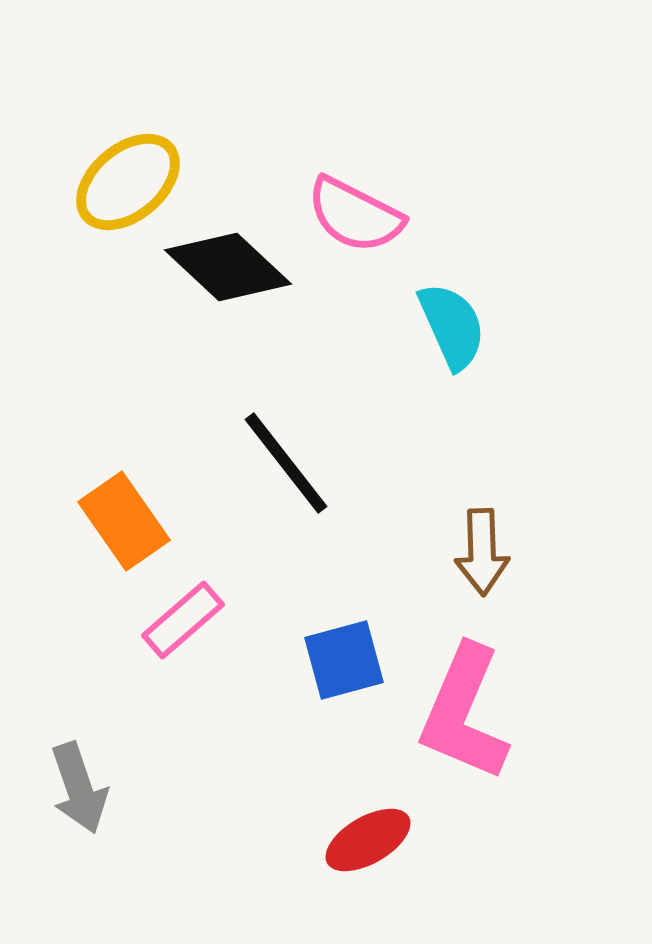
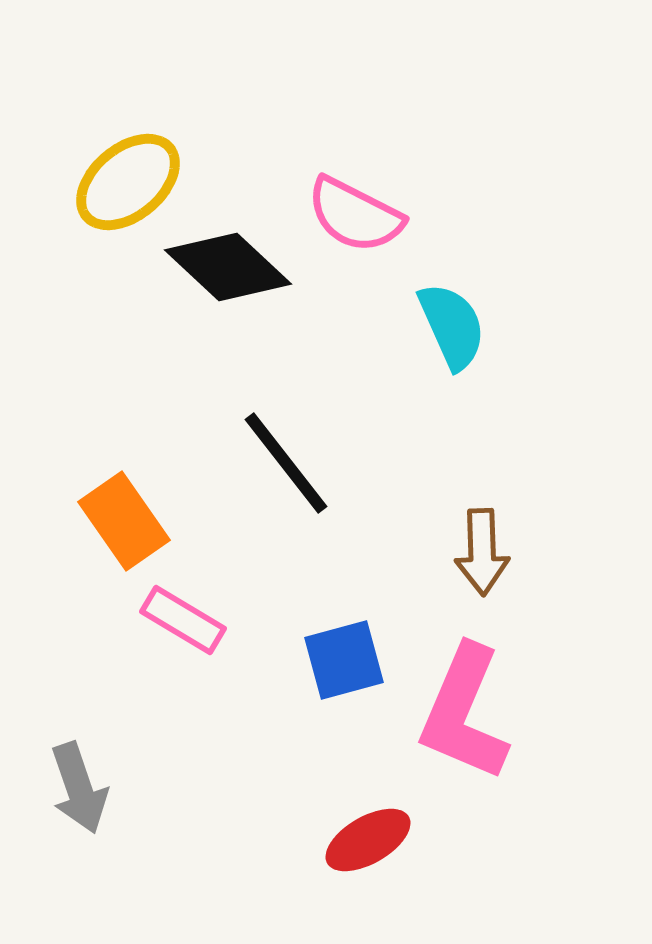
pink rectangle: rotated 72 degrees clockwise
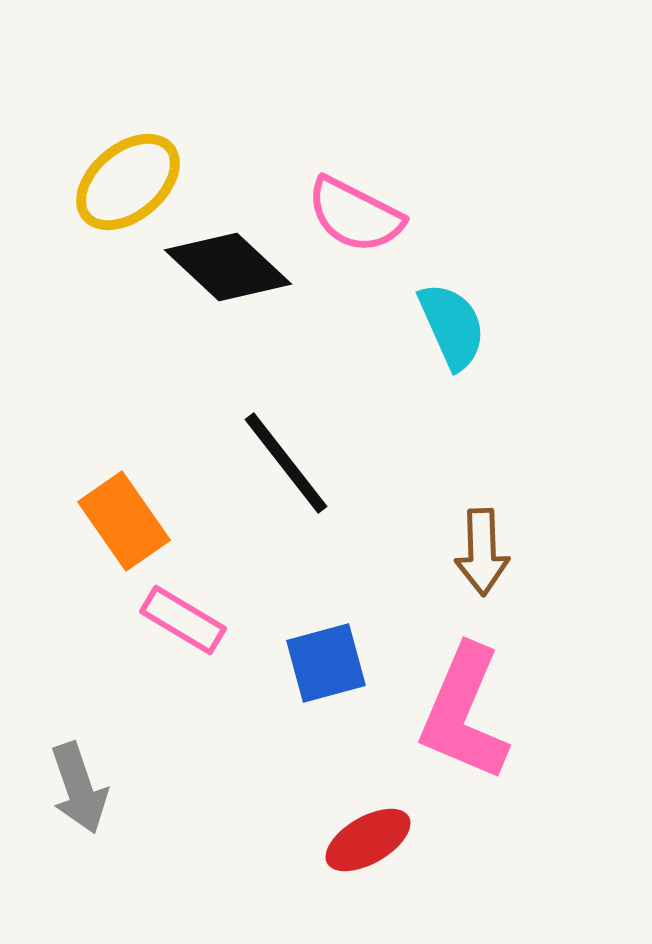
blue square: moved 18 px left, 3 px down
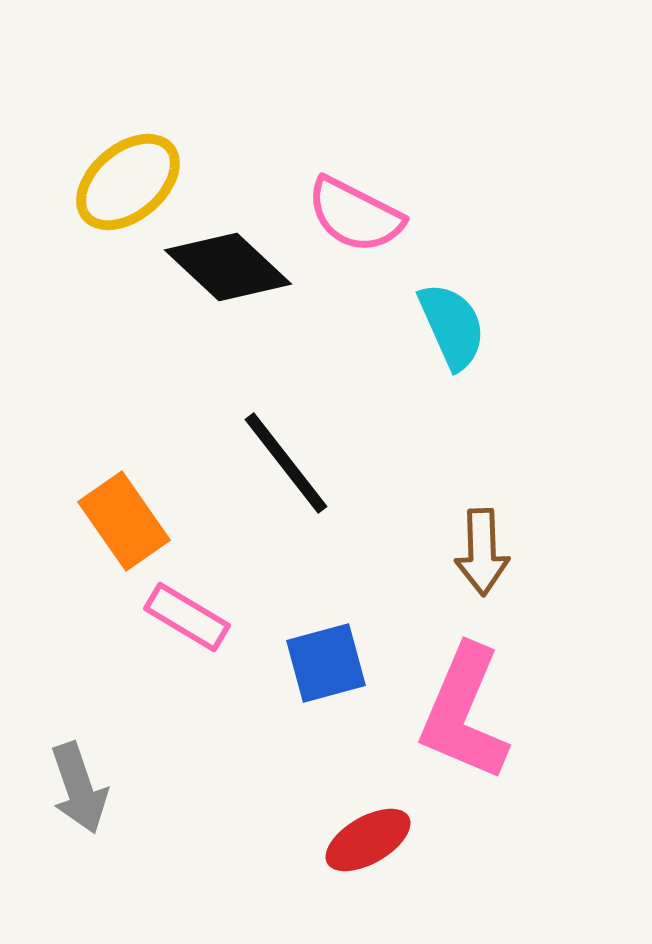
pink rectangle: moved 4 px right, 3 px up
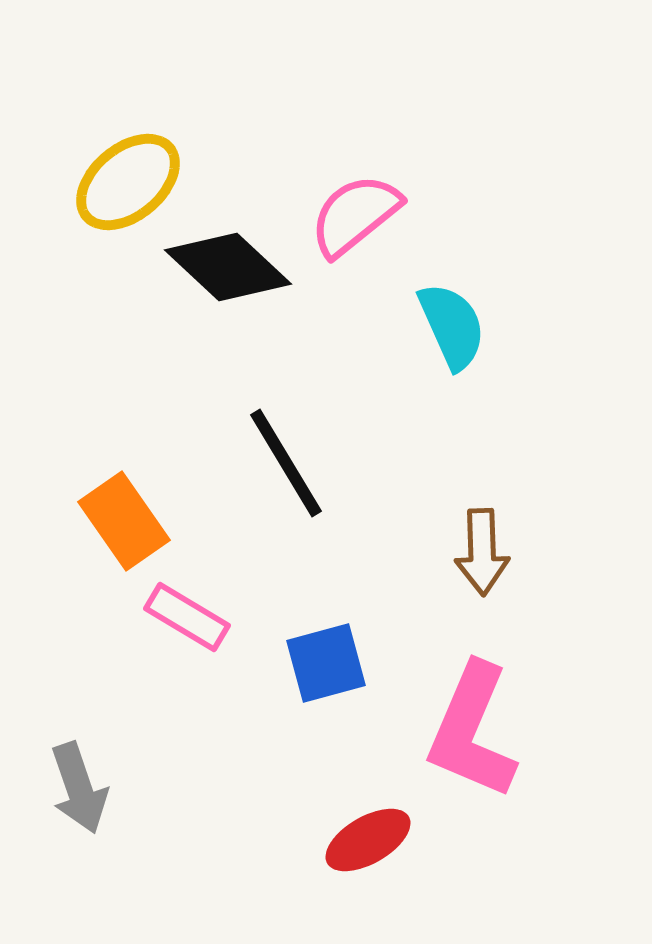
pink semicircle: rotated 114 degrees clockwise
black line: rotated 7 degrees clockwise
pink L-shape: moved 8 px right, 18 px down
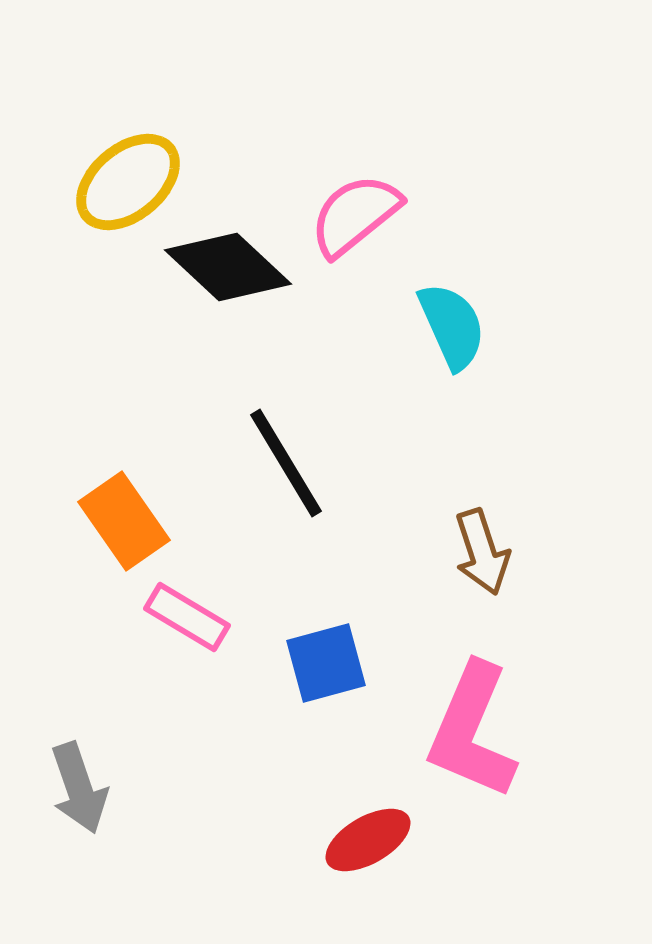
brown arrow: rotated 16 degrees counterclockwise
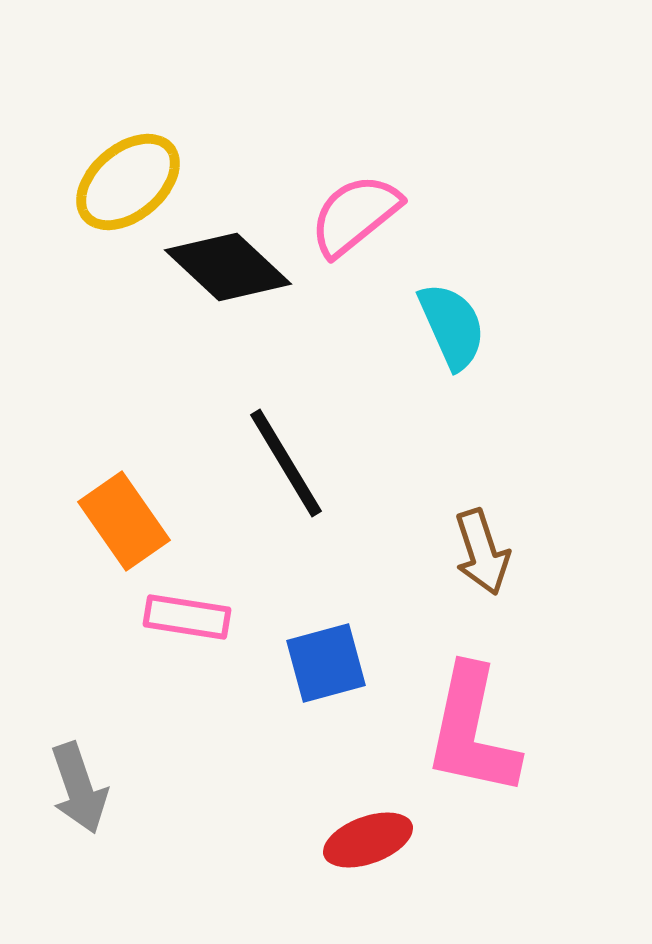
pink rectangle: rotated 22 degrees counterclockwise
pink L-shape: rotated 11 degrees counterclockwise
red ellipse: rotated 10 degrees clockwise
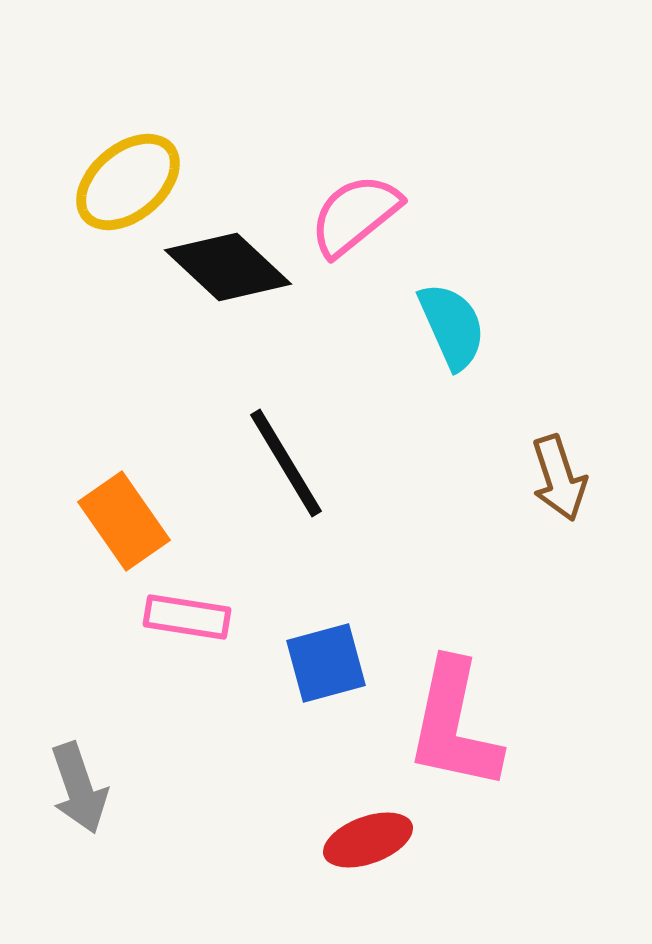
brown arrow: moved 77 px right, 74 px up
pink L-shape: moved 18 px left, 6 px up
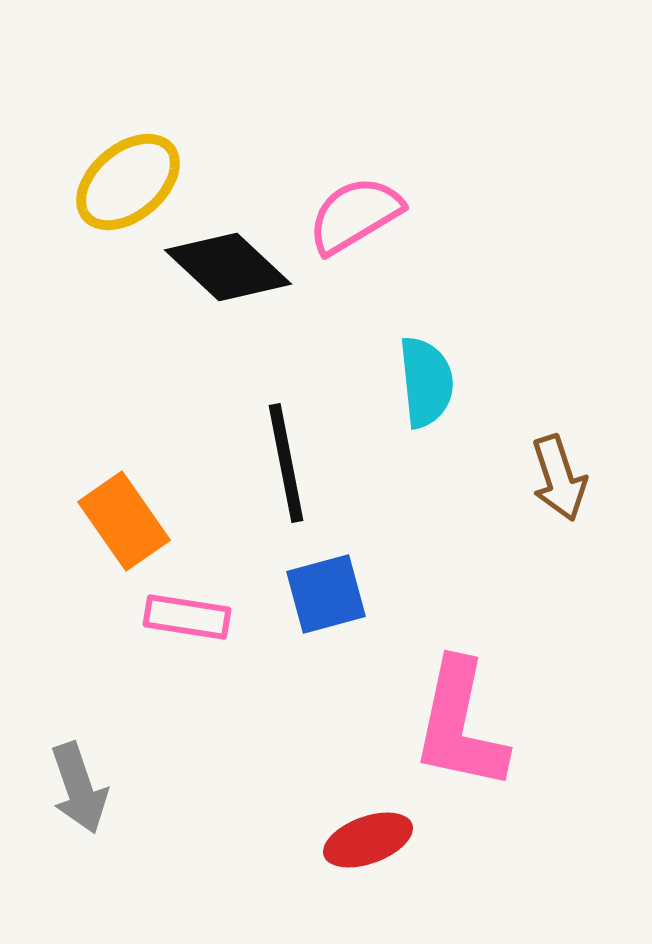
pink semicircle: rotated 8 degrees clockwise
cyan semicircle: moved 26 px left, 56 px down; rotated 18 degrees clockwise
black line: rotated 20 degrees clockwise
blue square: moved 69 px up
pink L-shape: moved 6 px right
